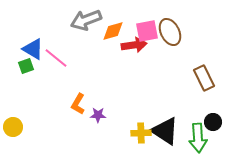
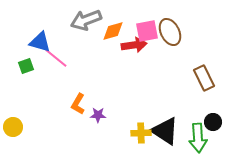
blue triangle: moved 7 px right, 7 px up; rotated 15 degrees counterclockwise
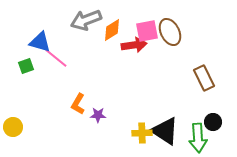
orange diamond: moved 1 px left, 1 px up; rotated 15 degrees counterclockwise
yellow cross: moved 1 px right
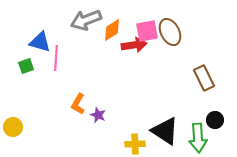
pink line: rotated 55 degrees clockwise
purple star: rotated 21 degrees clockwise
black circle: moved 2 px right, 2 px up
yellow cross: moved 7 px left, 11 px down
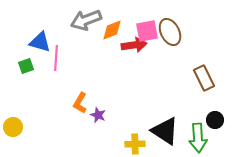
orange diamond: rotated 10 degrees clockwise
orange L-shape: moved 2 px right, 1 px up
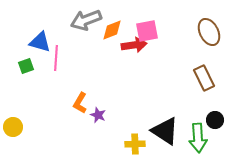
brown ellipse: moved 39 px right
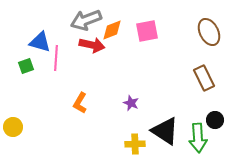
red arrow: moved 42 px left; rotated 20 degrees clockwise
purple star: moved 33 px right, 12 px up
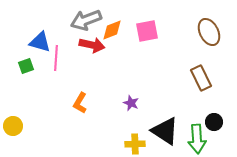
brown rectangle: moved 3 px left
black circle: moved 1 px left, 2 px down
yellow circle: moved 1 px up
green arrow: moved 1 px left, 1 px down
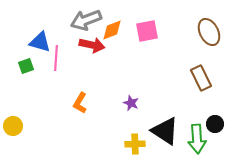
black circle: moved 1 px right, 2 px down
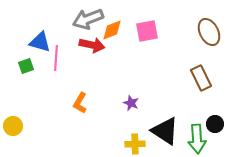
gray arrow: moved 2 px right, 1 px up
